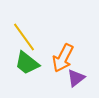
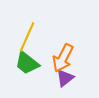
yellow line: moved 3 px right; rotated 60 degrees clockwise
purple triangle: moved 11 px left
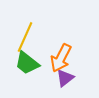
yellow line: moved 2 px left
orange arrow: moved 2 px left
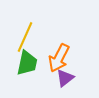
orange arrow: moved 2 px left
green trapezoid: rotated 116 degrees counterclockwise
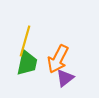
yellow line: moved 4 px down; rotated 8 degrees counterclockwise
orange arrow: moved 1 px left, 1 px down
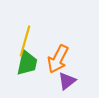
purple triangle: moved 2 px right, 3 px down
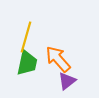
yellow line: moved 1 px right, 4 px up
orange arrow: rotated 112 degrees clockwise
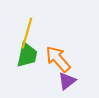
yellow line: moved 1 px right, 4 px up
green trapezoid: moved 8 px up
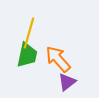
yellow line: moved 2 px right
purple triangle: moved 1 px down
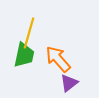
green trapezoid: moved 3 px left
purple triangle: moved 2 px right, 1 px down
